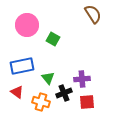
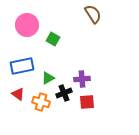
green triangle: rotated 40 degrees clockwise
red triangle: moved 1 px right, 2 px down
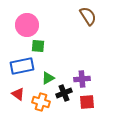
brown semicircle: moved 5 px left, 2 px down
green square: moved 15 px left, 7 px down; rotated 24 degrees counterclockwise
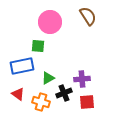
pink circle: moved 23 px right, 3 px up
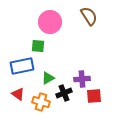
brown semicircle: moved 1 px right
red square: moved 7 px right, 6 px up
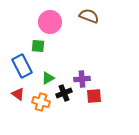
brown semicircle: rotated 36 degrees counterclockwise
blue rectangle: rotated 75 degrees clockwise
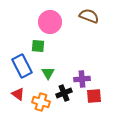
green triangle: moved 5 px up; rotated 32 degrees counterclockwise
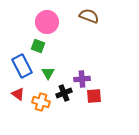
pink circle: moved 3 px left
green square: rotated 16 degrees clockwise
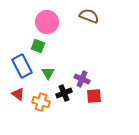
purple cross: rotated 28 degrees clockwise
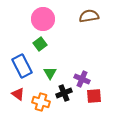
brown semicircle: rotated 30 degrees counterclockwise
pink circle: moved 4 px left, 3 px up
green square: moved 2 px right, 2 px up; rotated 32 degrees clockwise
green triangle: moved 2 px right
